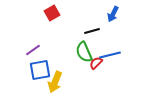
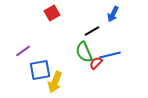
black line: rotated 14 degrees counterclockwise
purple line: moved 10 px left, 1 px down
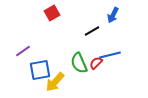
blue arrow: moved 1 px down
green semicircle: moved 5 px left, 11 px down
yellow arrow: rotated 20 degrees clockwise
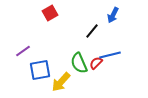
red square: moved 2 px left
black line: rotated 21 degrees counterclockwise
yellow arrow: moved 6 px right
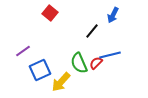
red square: rotated 21 degrees counterclockwise
blue square: rotated 15 degrees counterclockwise
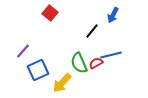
purple line: rotated 14 degrees counterclockwise
blue line: moved 1 px right
red semicircle: rotated 16 degrees clockwise
blue square: moved 2 px left
yellow arrow: moved 1 px right, 1 px down
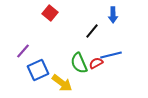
blue arrow: rotated 28 degrees counterclockwise
yellow arrow: rotated 95 degrees counterclockwise
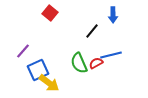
yellow arrow: moved 13 px left
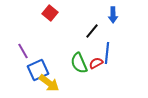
purple line: rotated 70 degrees counterclockwise
blue line: moved 4 px left, 2 px up; rotated 70 degrees counterclockwise
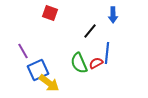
red square: rotated 21 degrees counterclockwise
black line: moved 2 px left
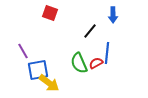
blue square: rotated 15 degrees clockwise
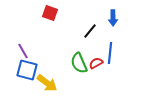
blue arrow: moved 3 px down
blue line: moved 3 px right
blue square: moved 11 px left; rotated 25 degrees clockwise
yellow arrow: moved 2 px left
